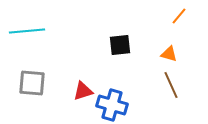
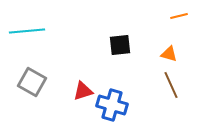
orange line: rotated 36 degrees clockwise
gray square: moved 1 px up; rotated 24 degrees clockwise
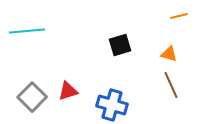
black square: rotated 10 degrees counterclockwise
gray square: moved 15 px down; rotated 16 degrees clockwise
red triangle: moved 15 px left
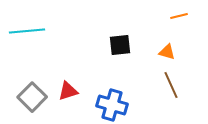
black square: rotated 10 degrees clockwise
orange triangle: moved 2 px left, 2 px up
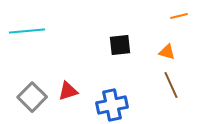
blue cross: rotated 28 degrees counterclockwise
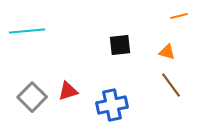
brown line: rotated 12 degrees counterclockwise
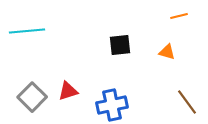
brown line: moved 16 px right, 17 px down
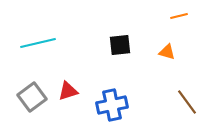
cyan line: moved 11 px right, 12 px down; rotated 8 degrees counterclockwise
gray square: rotated 8 degrees clockwise
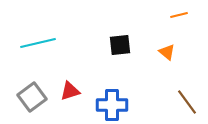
orange line: moved 1 px up
orange triangle: rotated 24 degrees clockwise
red triangle: moved 2 px right
blue cross: rotated 12 degrees clockwise
